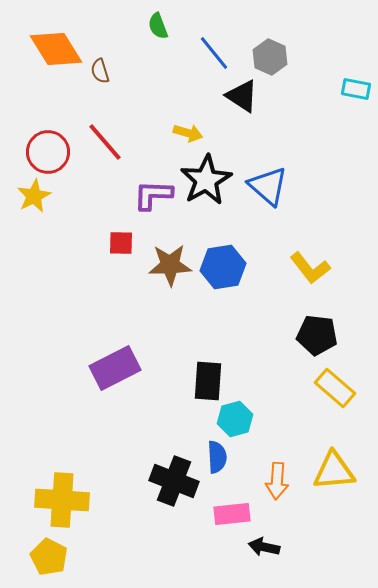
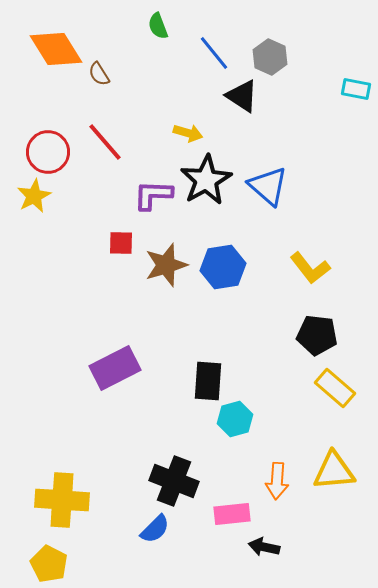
brown semicircle: moved 1 px left, 3 px down; rotated 15 degrees counterclockwise
brown star: moved 4 px left; rotated 15 degrees counterclockwise
blue semicircle: moved 62 px left, 72 px down; rotated 48 degrees clockwise
yellow pentagon: moved 7 px down
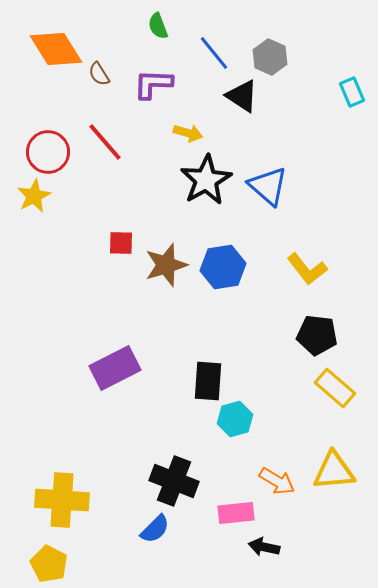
cyan rectangle: moved 4 px left, 3 px down; rotated 56 degrees clockwise
purple L-shape: moved 111 px up
yellow L-shape: moved 3 px left, 1 px down
orange arrow: rotated 63 degrees counterclockwise
pink rectangle: moved 4 px right, 1 px up
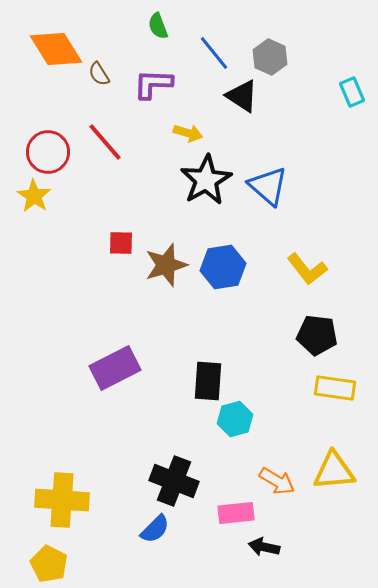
yellow star: rotated 12 degrees counterclockwise
yellow rectangle: rotated 33 degrees counterclockwise
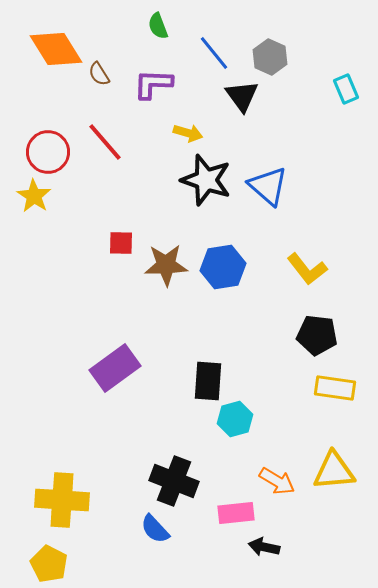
cyan rectangle: moved 6 px left, 3 px up
black triangle: rotated 21 degrees clockwise
black star: rotated 24 degrees counterclockwise
brown star: rotated 15 degrees clockwise
purple rectangle: rotated 9 degrees counterclockwise
blue semicircle: rotated 92 degrees clockwise
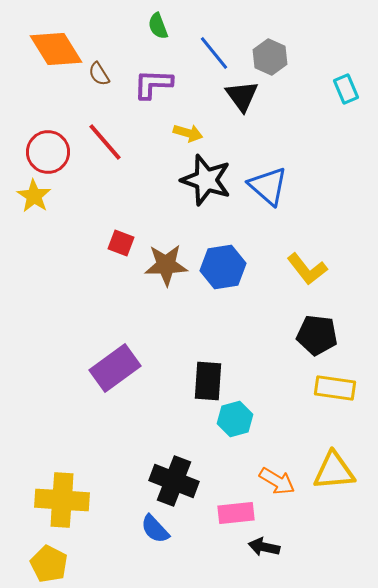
red square: rotated 20 degrees clockwise
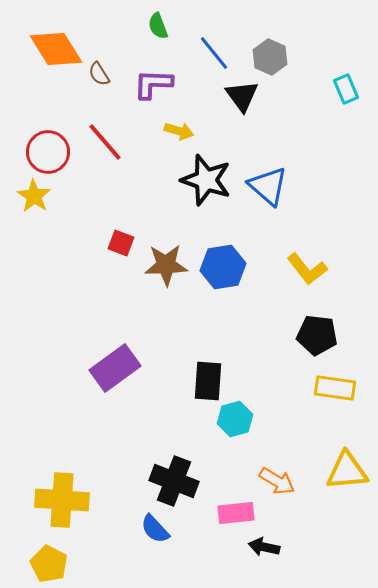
yellow arrow: moved 9 px left, 2 px up
yellow triangle: moved 13 px right
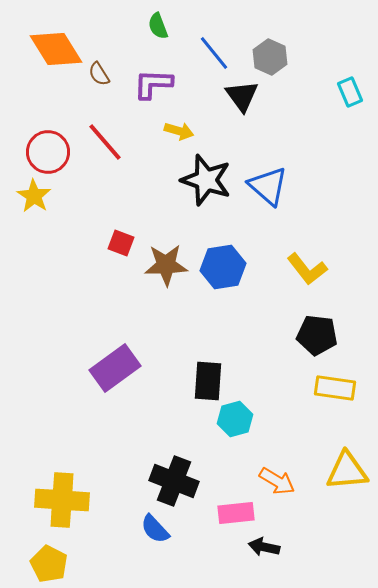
cyan rectangle: moved 4 px right, 3 px down
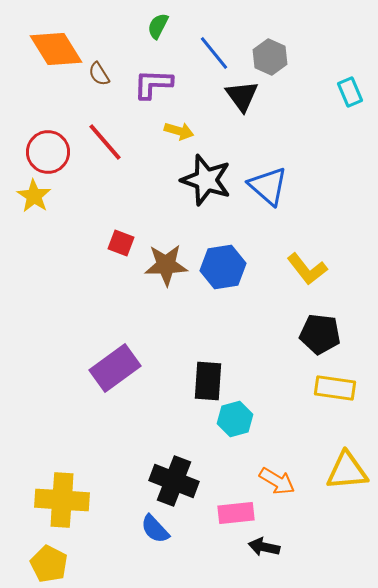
green semicircle: rotated 48 degrees clockwise
black pentagon: moved 3 px right, 1 px up
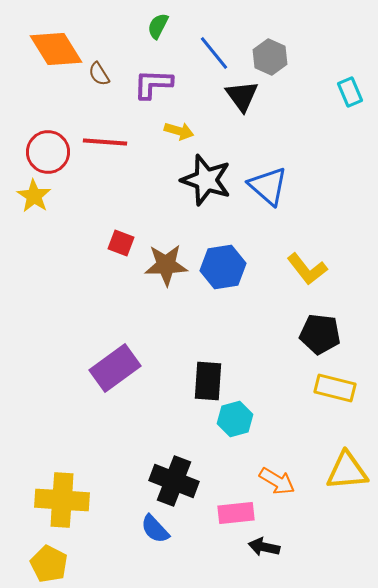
red line: rotated 45 degrees counterclockwise
yellow rectangle: rotated 6 degrees clockwise
